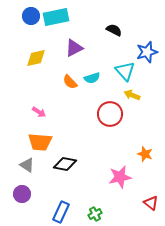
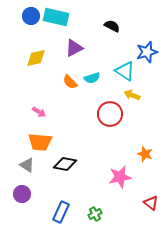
cyan rectangle: rotated 25 degrees clockwise
black semicircle: moved 2 px left, 4 px up
cyan triangle: rotated 15 degrees counterclockwise
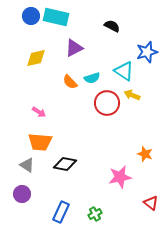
cyan triangle: moved 1 px left
red circle: moved 3 px left, 11 px up
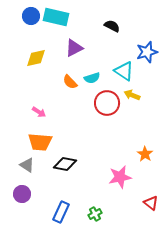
orange star: rotated 14 degrees clockwise
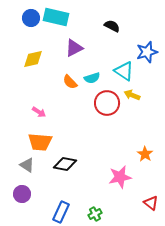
blue circle: moved 2 px down
yellow diamond: moved 3 px left, 1 px down
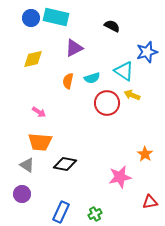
orange semicircle: moved 2 px left, 1 px up; rotated 56 degrees clockwise
red triangle: moved 1 px left, 1 px up; rotated 49 degrees counterclockwise
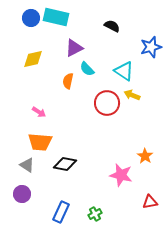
blue star: moved 4 px right, 5 px up
cyan semicircle: moved 5 px left, 9 px up; rotated 63 degrees clockwise
orange star: moved 2 px down
pink star: moved 1 px right, 2 px up; rotated 25 degrees clockwise
